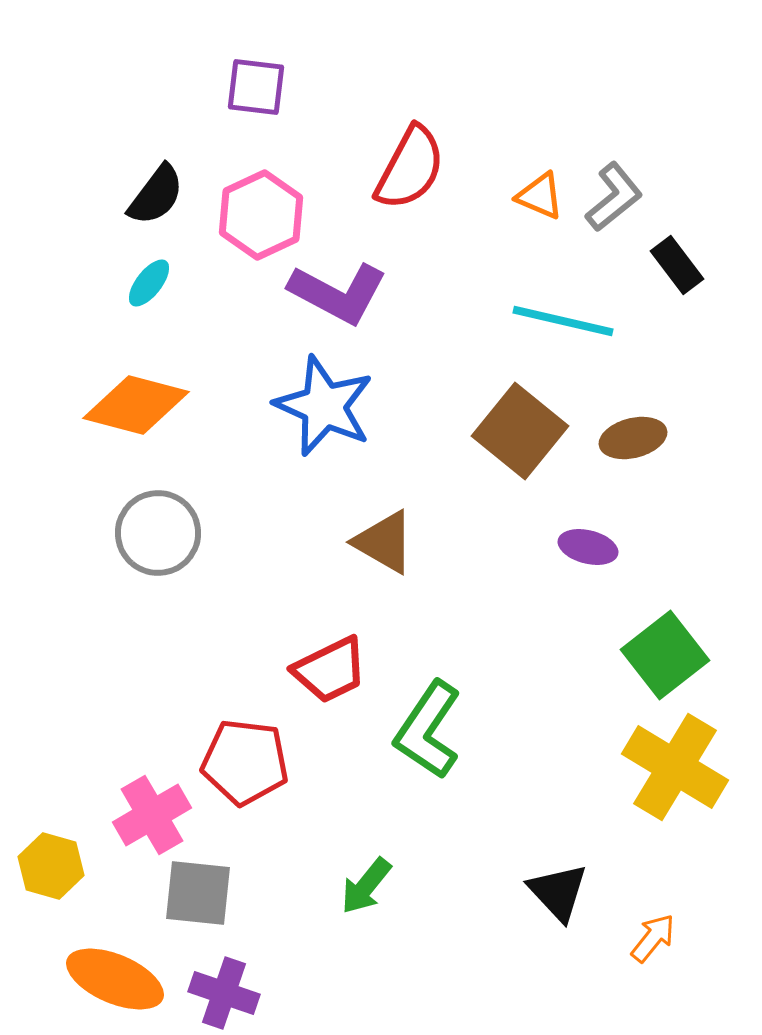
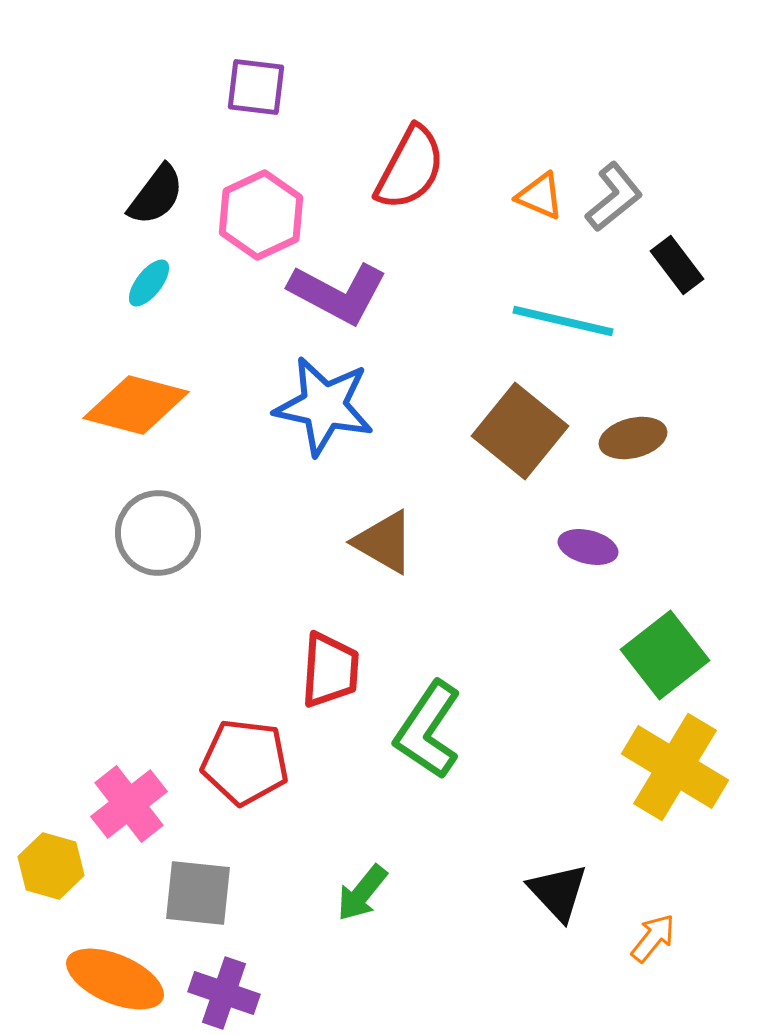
blue star: rotated 12 degrees counterclockwise
red trapezoid: rotated 60 degrees counterclockwise
pink cross: moved 23 px left, 11 px up; rotated 8 degrees counterclockwise
green arrow: moved 4 px left, 7 px down
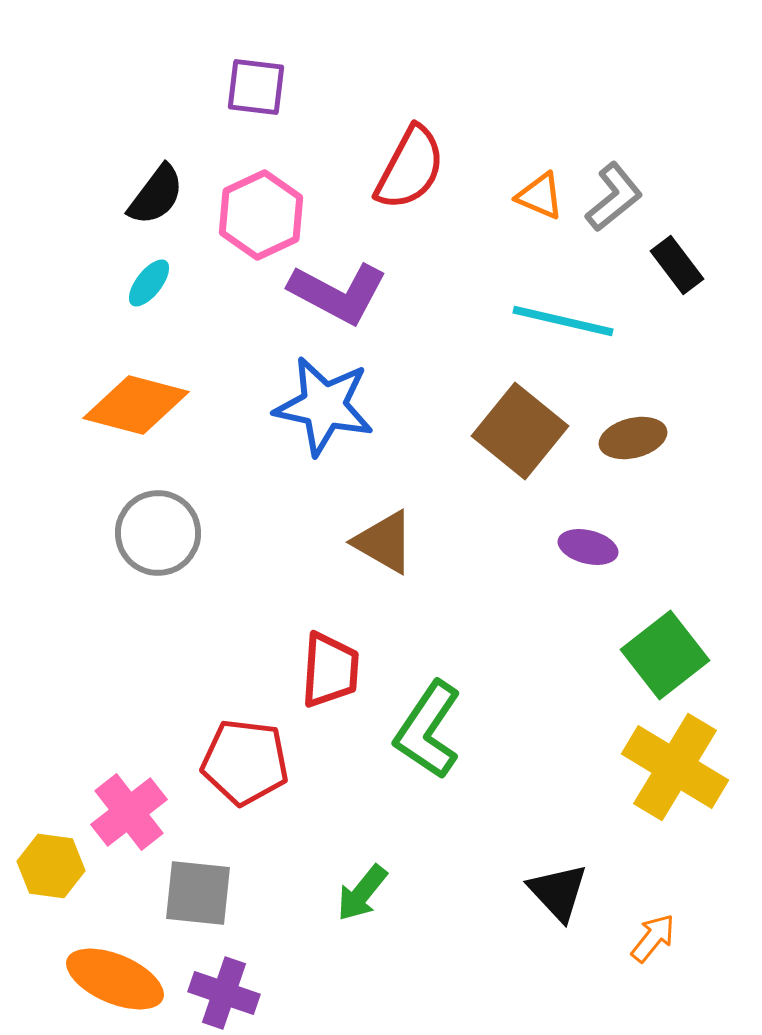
pink cross: moved 8 px down
yellow hexagon: rotated 8 degrees counterclockwise
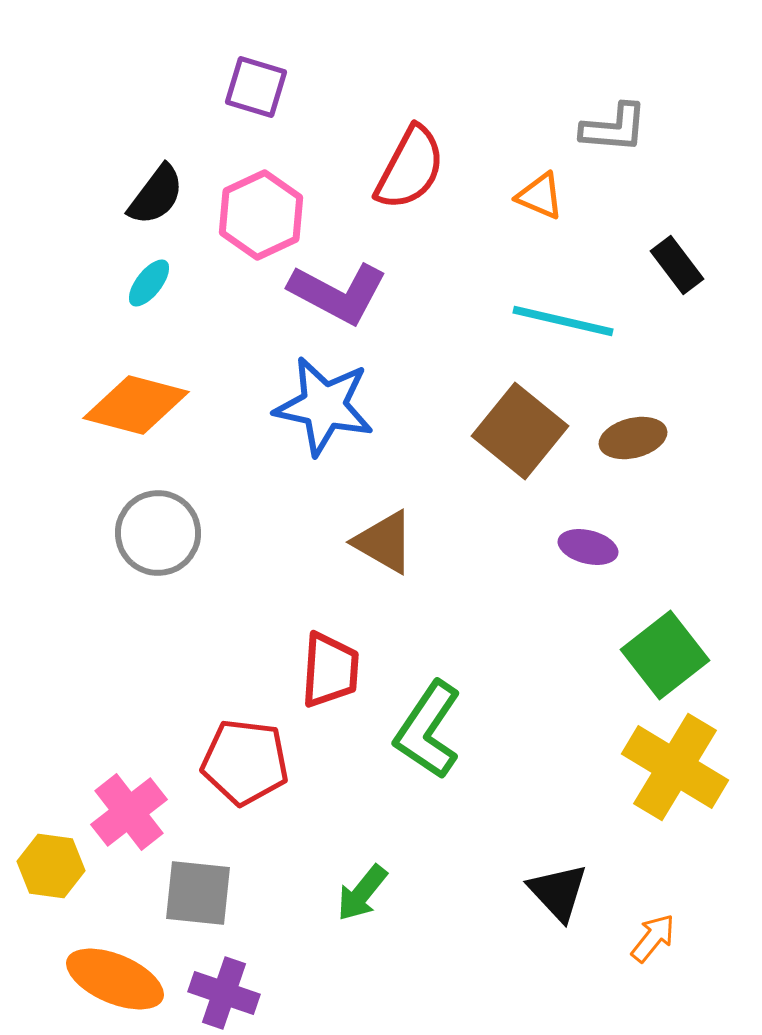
purple square: rotated 10 degrees clockwise
gray L-shape: moved 69 px up; rotated 44 degrees clockwise
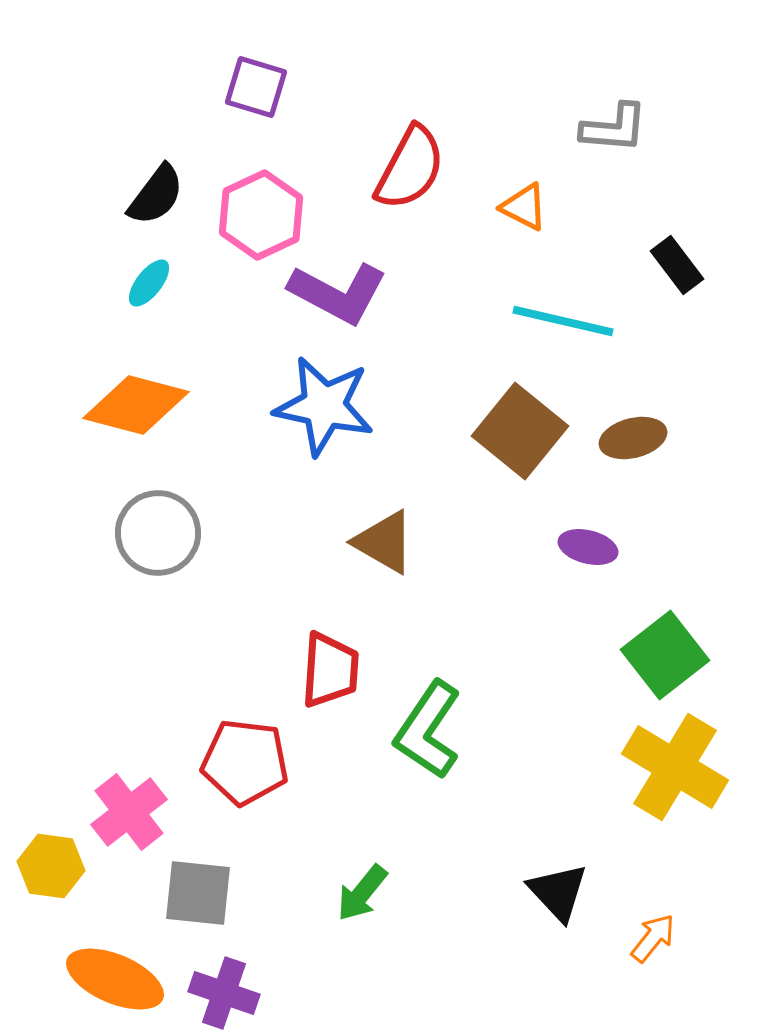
orange triangle: moved 16 px left, 11 px down; rotated 4 degrees clockwise
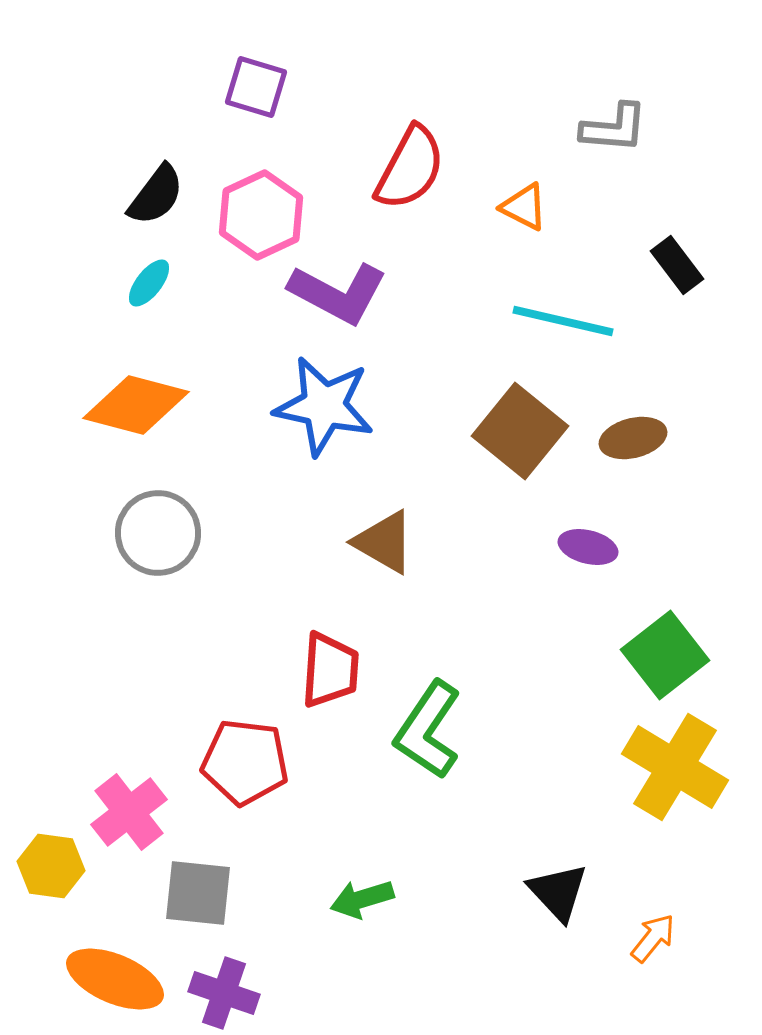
green arrow: moved 6 px down; rotated 34 degrees clockwise
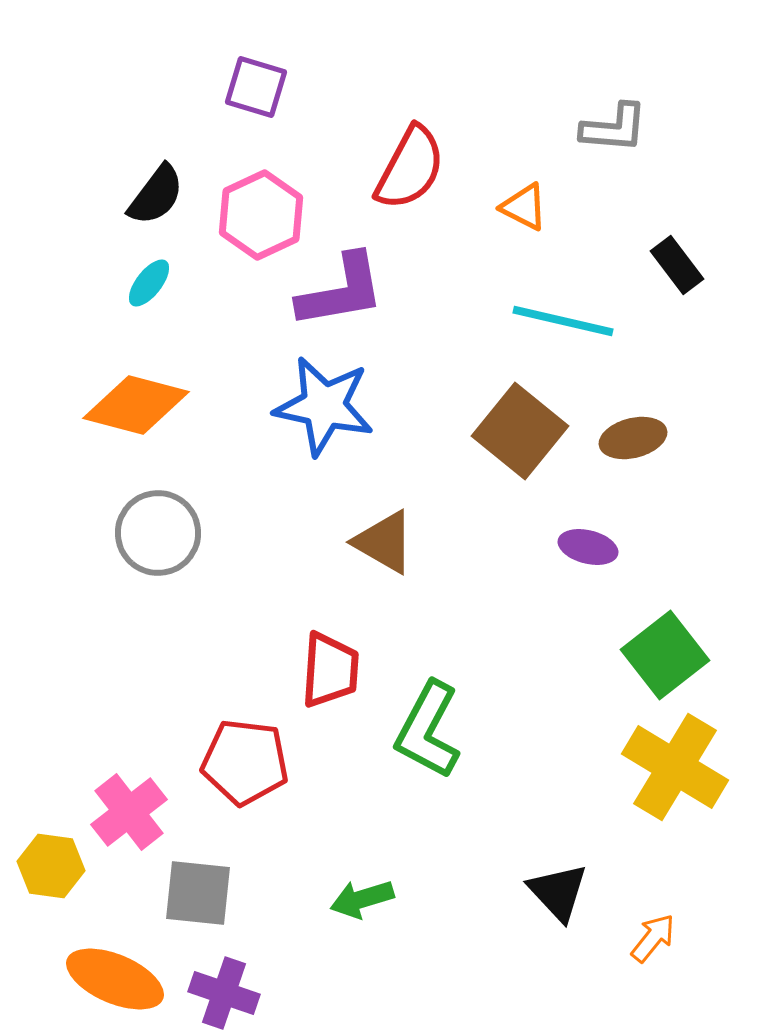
purple L-shape: moved 3 px right, 2 px up; rotated 38 degrees counterclockwise
green L-shape: rotated 6 degrees counterclockwise
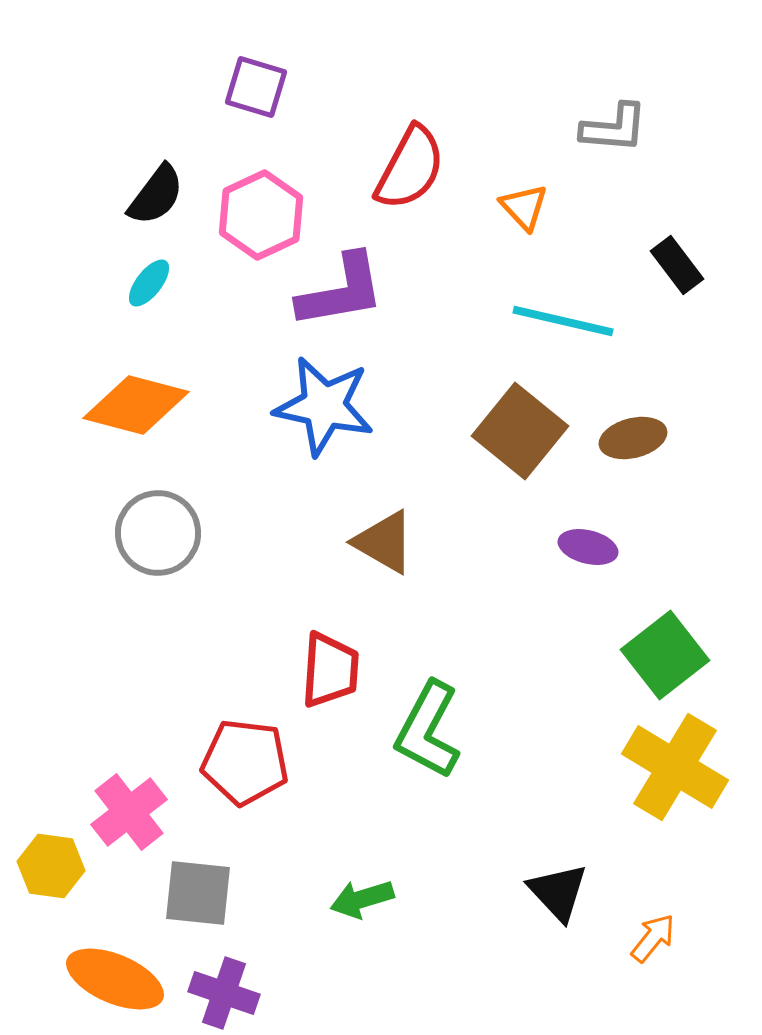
orange triangle: rotated 20 degrees clockwise
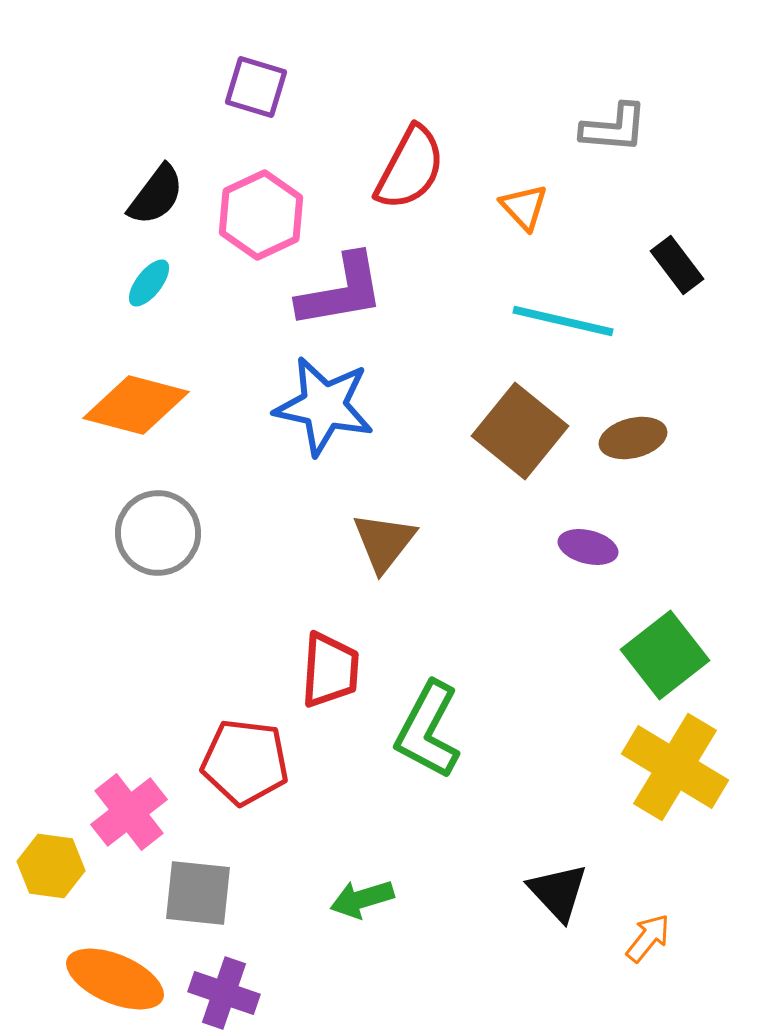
brown triangle: rotated 38 degrees clockwise
orange arrow: moved 5 px left
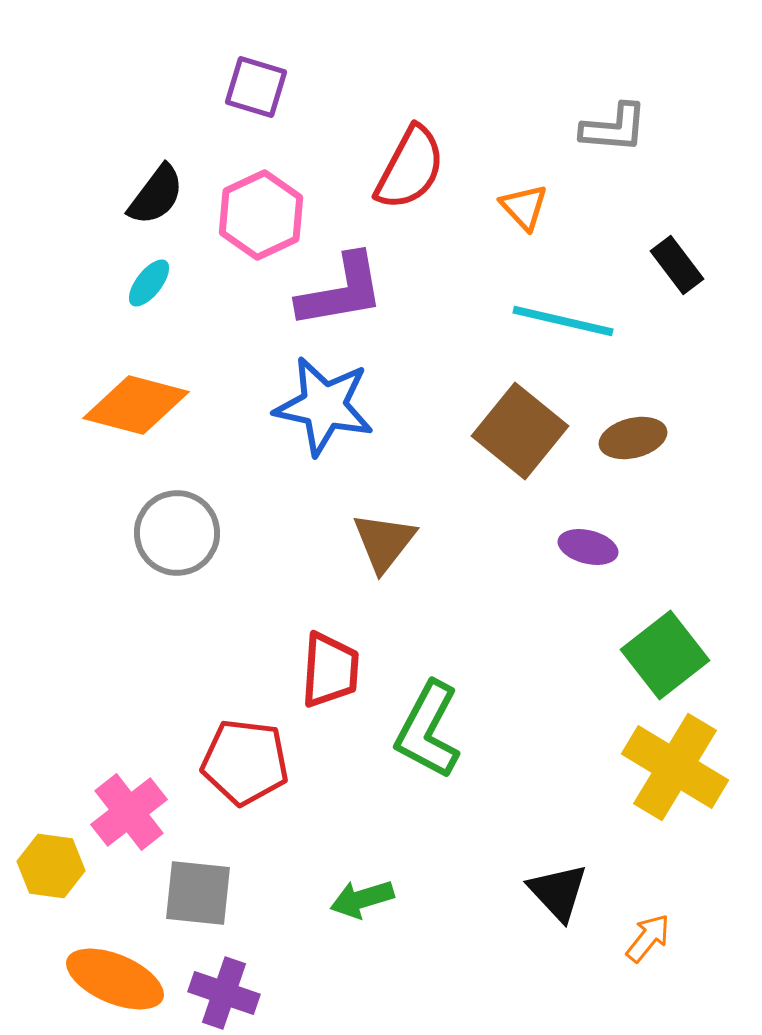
gray circle: moved 19 px right
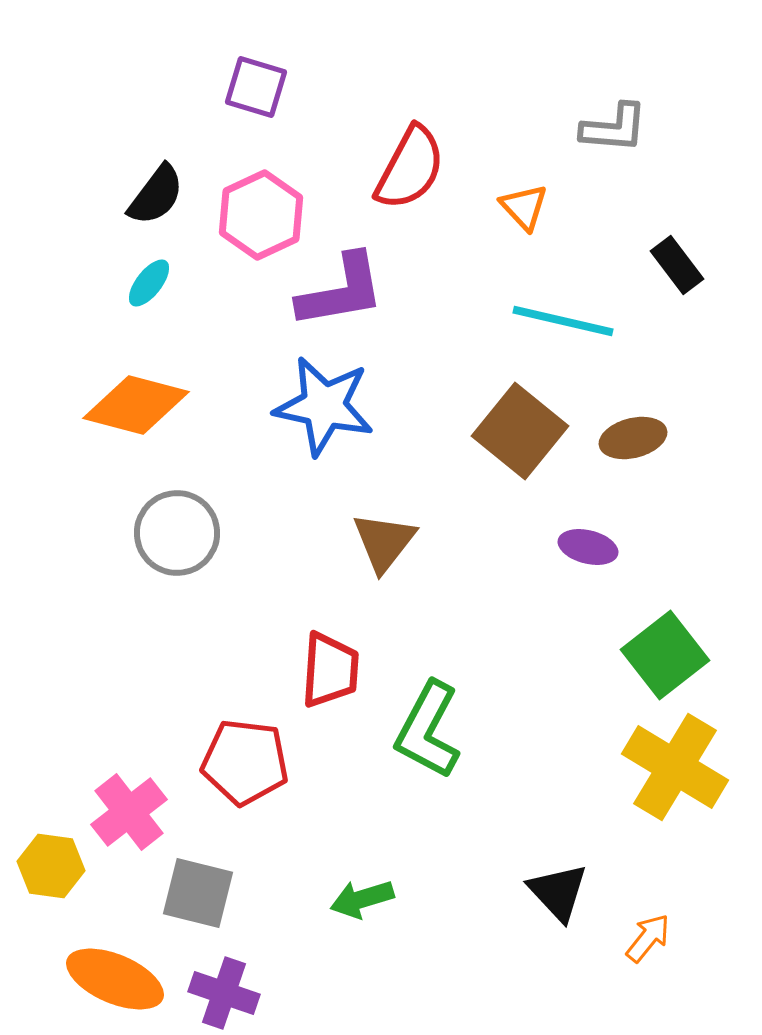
gray square: rotated 8 degrees clockwise
